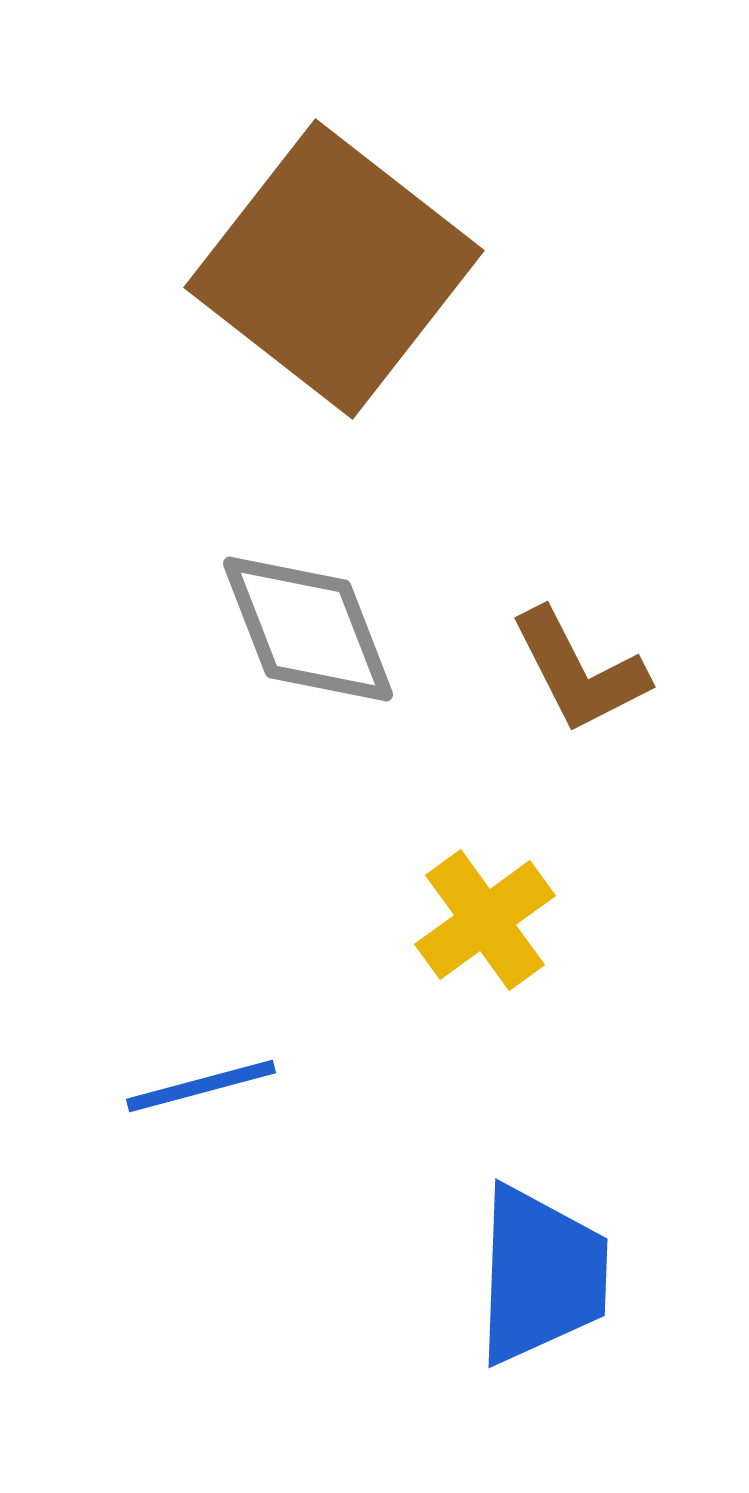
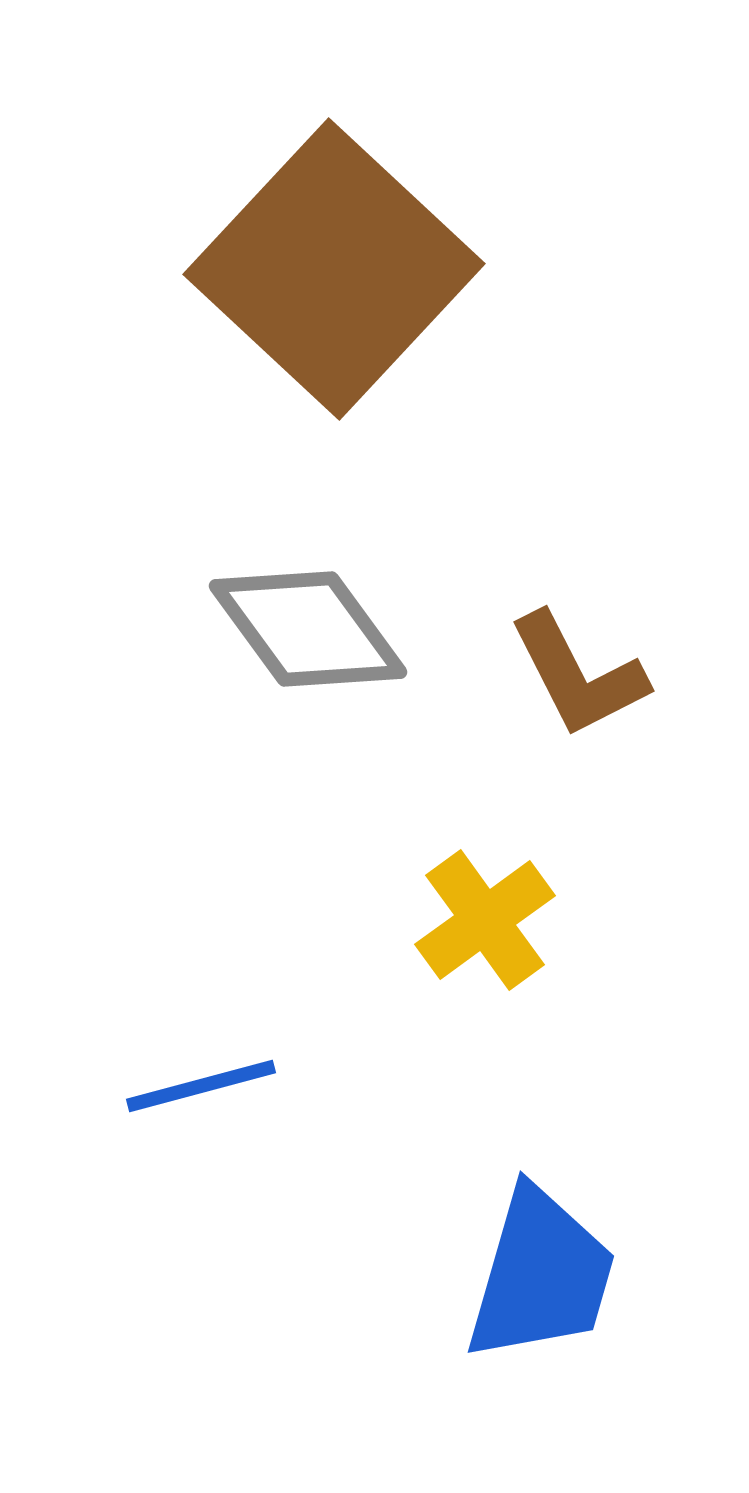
brown square: rotated 5 degrees clockwise
gray diamond: rotated 15 degrees counterclockwise
brown L-shape: moved 1 px left, 4 px down
blue trapezoid: rotated 14 degrees clockwise
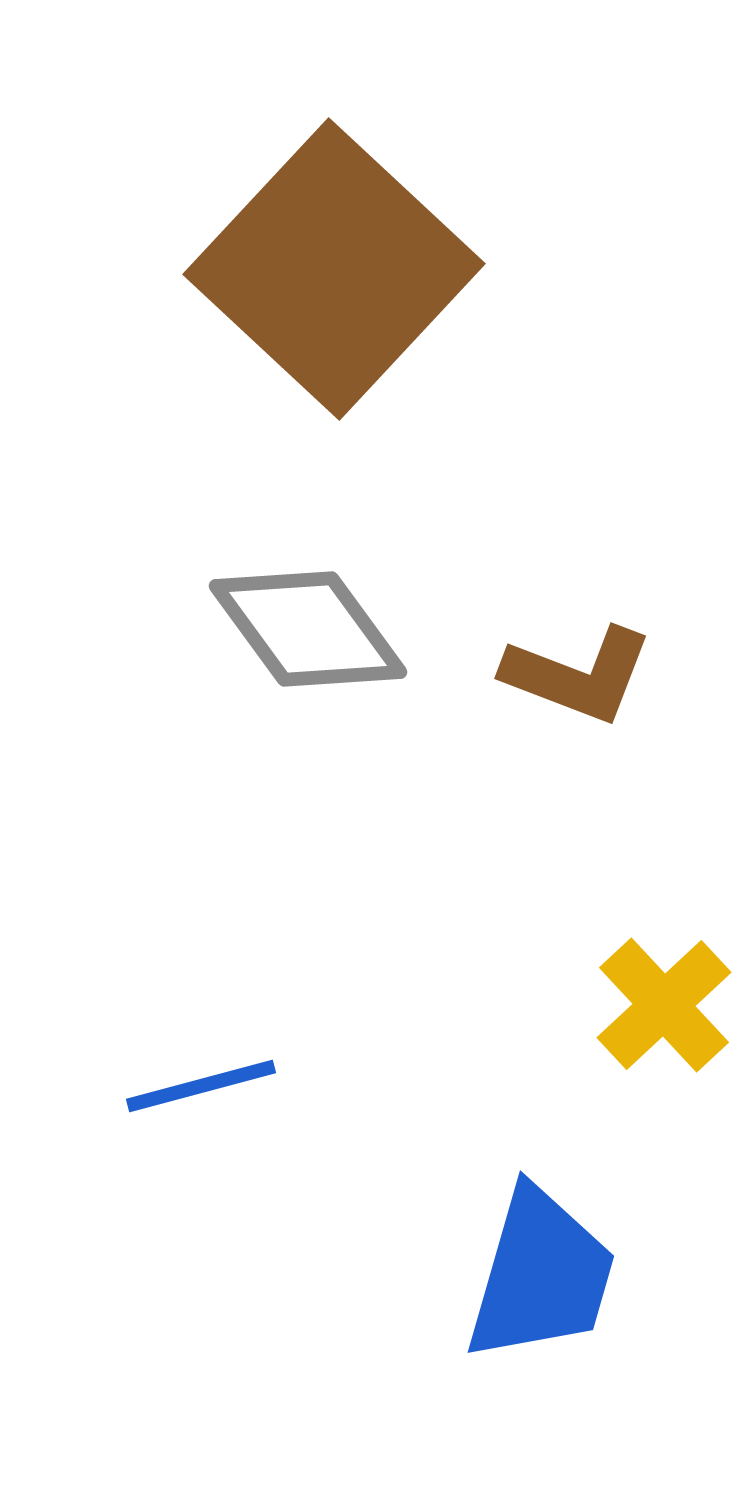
brown L-shape: rotated 42 degrees counterclockwise
yellow cross: moved 179 px right, 85 px down; rotated 7 degrees counterclockwise
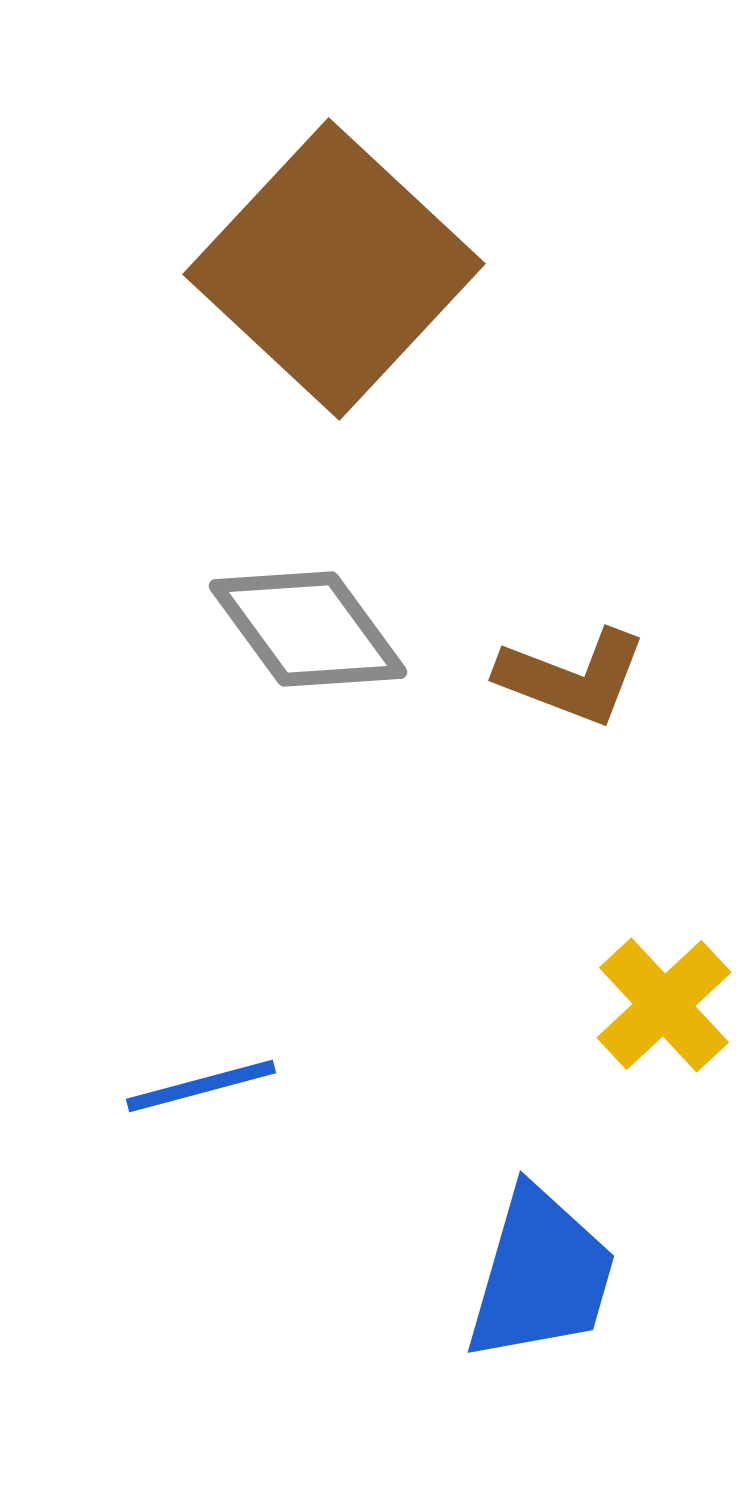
brown L-shape: moved 6 px left, 2 px down
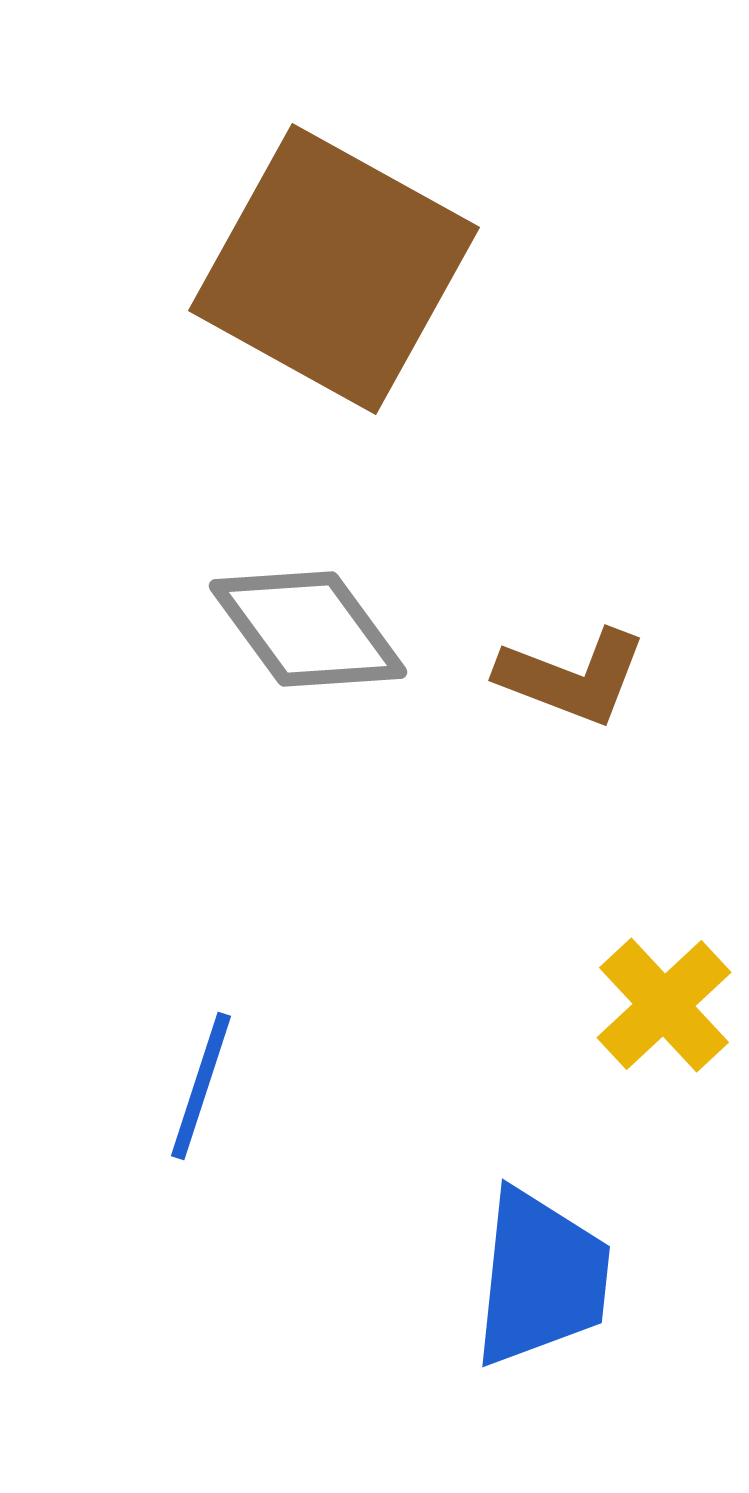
brown square: rotated 14 degrees counterclockwise
blue line: rotated 57 degrees counterclockwise
blue trapezoid: moved 3 px down; rotated 10 degrees counterclockwise
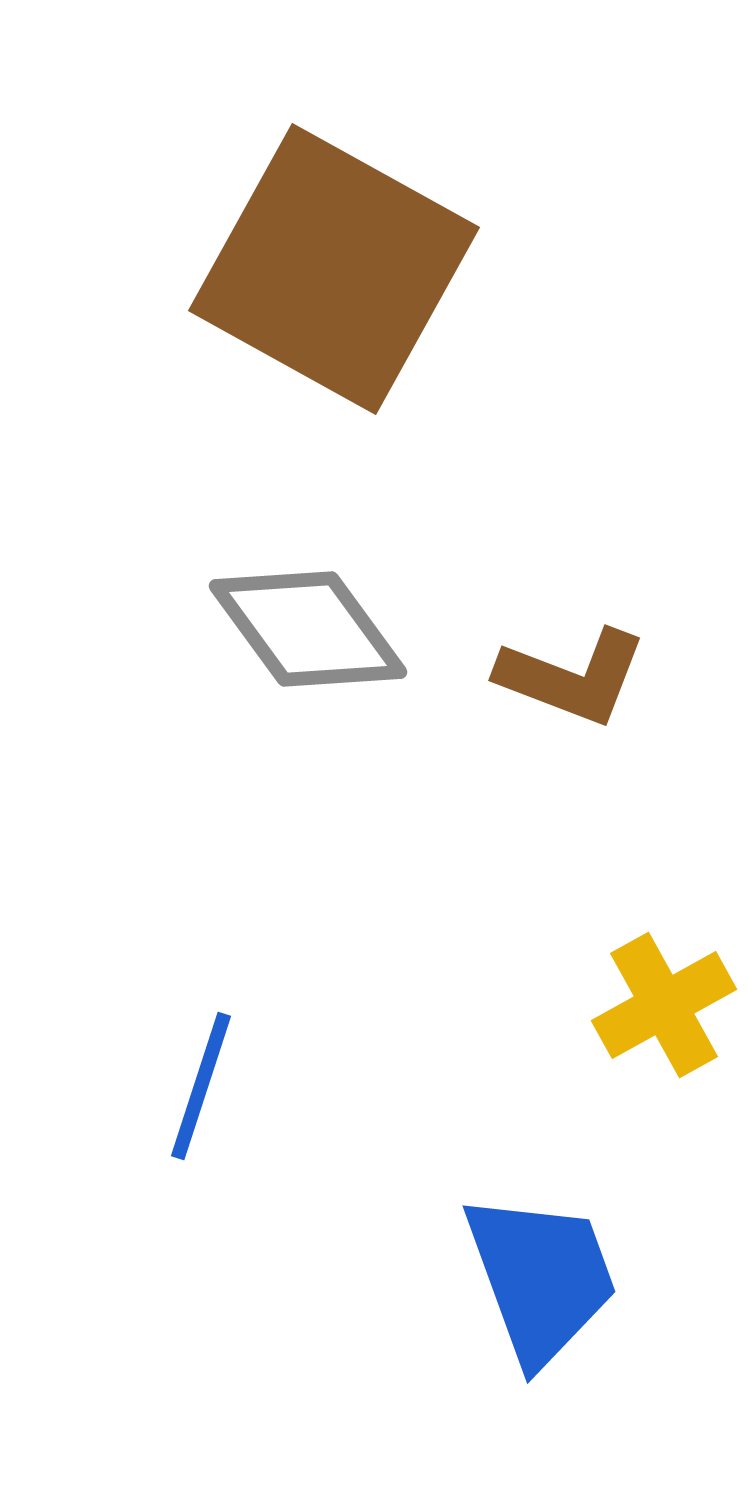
yellow cross: rotated 14 degrees clockwise
blue trapezoid: rotated 26 degrees counterclockwise
